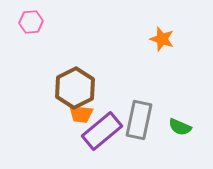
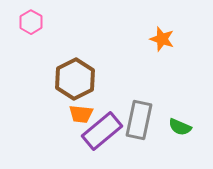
pink hexagon: rotated 25 degrees counterclockwise
brown hexagon: moved 9 px up
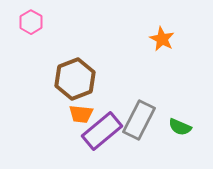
orange star: rotated 10 degrees clockwise
brown hexagon: rotated 6 degrees clockwise
gray rectangle: rotated 15 degrees clockwise
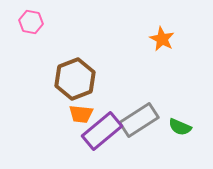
pink hexagon: rotated 20 degrees counterclockwise
gray rectangle: rotated 30 degrees clockwise
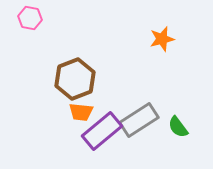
pink hexagon: moved 1 px left, 4 px up
orange star: rotated 30 degrees clockwise
orange trapezoid: moved 2 px up
green semicircle: moved 2 px left; rotated 30 degrees clockwise
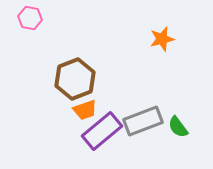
orange trapezoid: moved 4 px right, 2 px up; rotated 25 degrees counterclockwise
gray rectangle: moved 4 px right, 1 px down; rotated 12 degrees clockwise
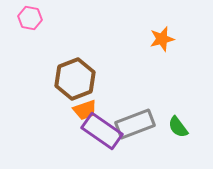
gray rectangle: moved 8 px left, 3 px down
purple rectangle: rotated 75 degrees clockwise
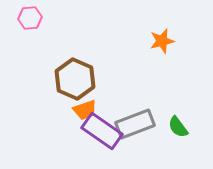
pink hexagon: rotated 15 degrees counterclockwise
orange star: moved 2 px down
brown hexagon: rotated 15 degrees counterclockwise
